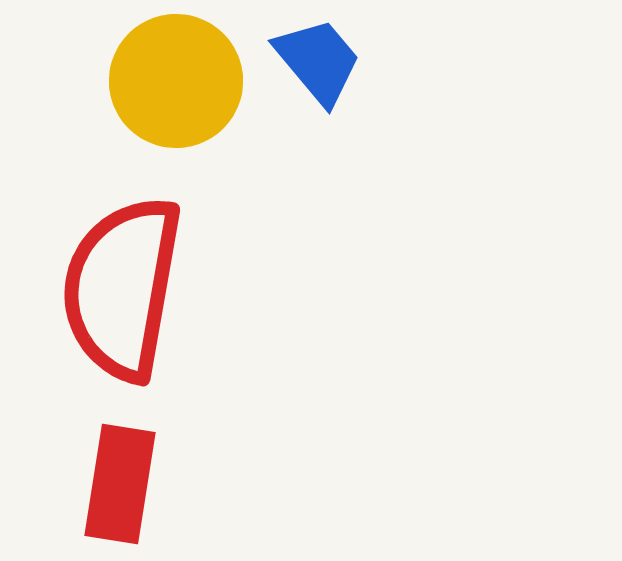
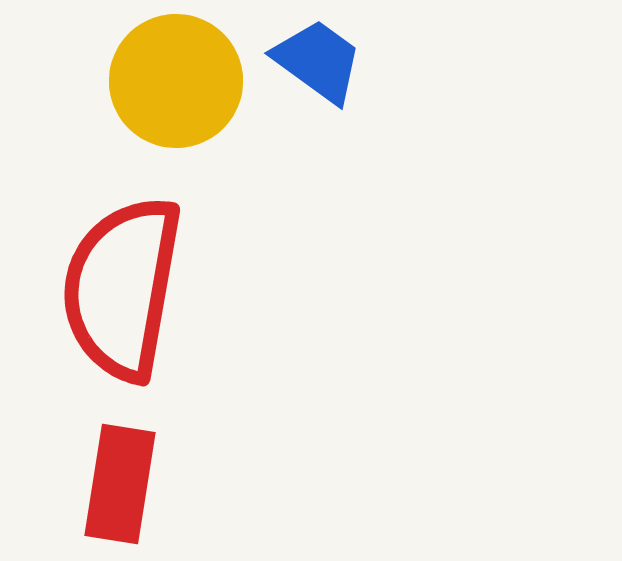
blue trapezoid: rotated 14 degrees counterclockwise
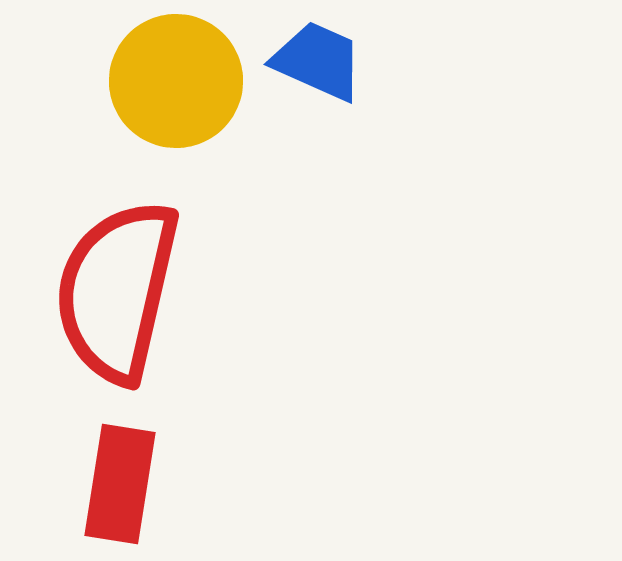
blue trapezoid: rotated 12 degrees counterclockwise
red semicircle: moved 5 px left, 3 px down; rotated 3 degrees clockwise
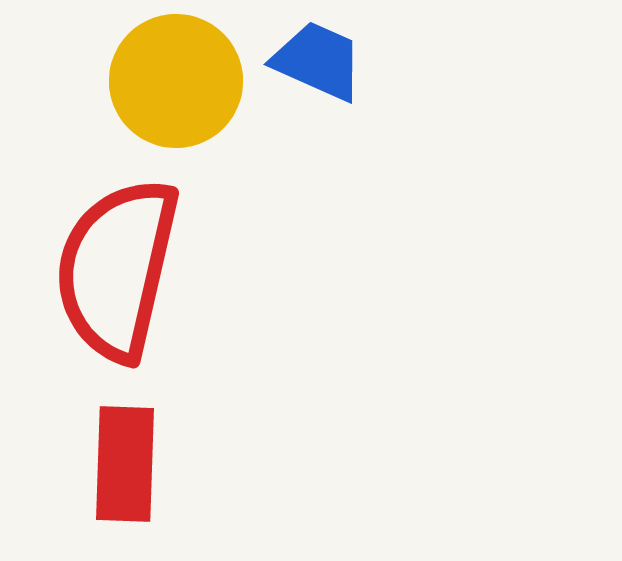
red semicircle: moved 22 px up
red rectangle: moved 5 px right, 20 px up; rotated 7 degrees counterclockwise
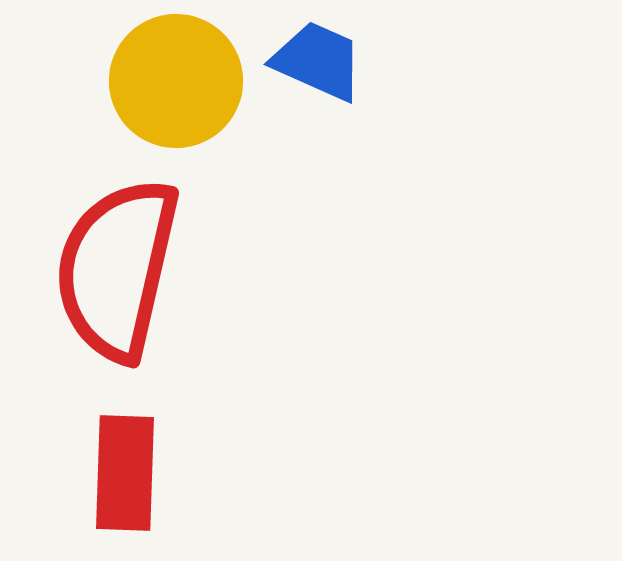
red rectangle: moved 9 px down
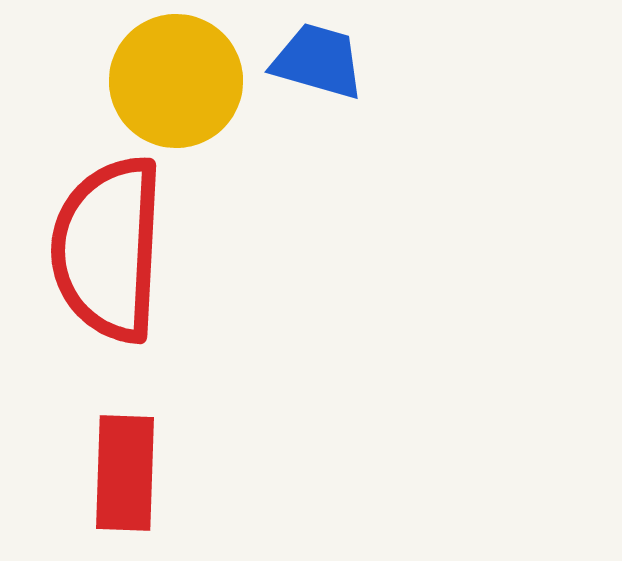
blue trapezoid: rotated 8 degrees counterclockwise
red semicircle: moved 9 px left, 20 px up; rotated 10 degrees counterclockwise
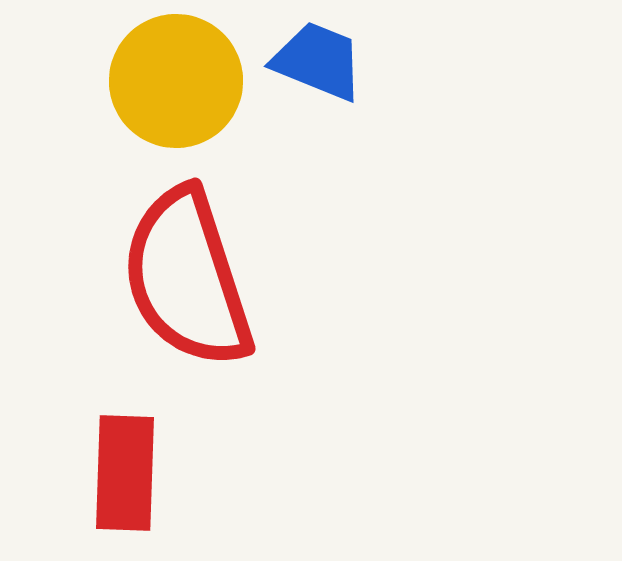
blue trapezoid: rotated 6 degrees clockwise
red semicircle: moved 79 px right, 29 px down; rotated 21 degrees counterclockwise
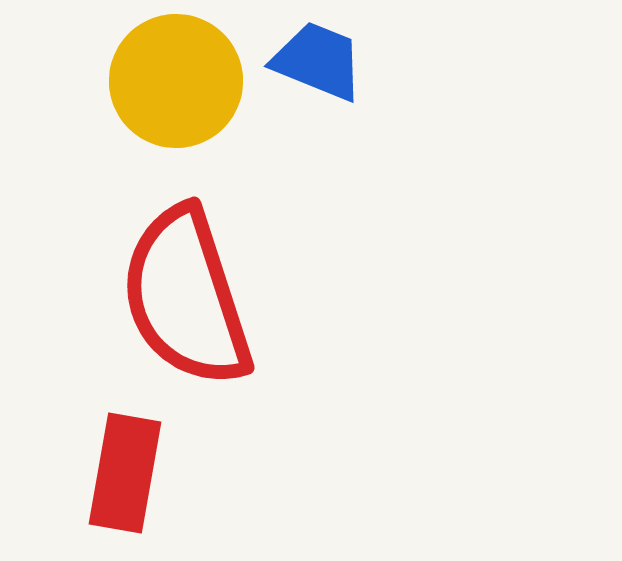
red semicircle: moved 1 px left, 19 px down
red rectangle: rotated 8 degrees clockwise
